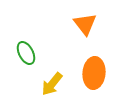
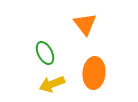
green ellipse: moved 19 px right
yellow arrow: rotated 30 degrees clockwise
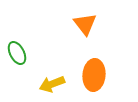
green ellipse: moved 28 px left
orange ellipse: moved 2 px down
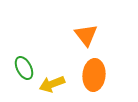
orange triangle: moved 1 px right, 11 px down
green ellipse: moved 7 px right, 15 px down
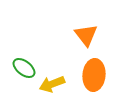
green ellipse: rotated 25 degrees counterclockwise
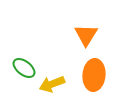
orange triangle: rotated 10 degrees clockwise
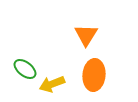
green ellipse: moved 1 px right, 1 px down
